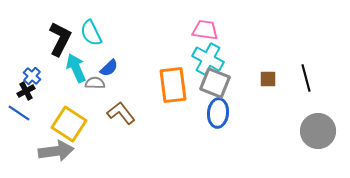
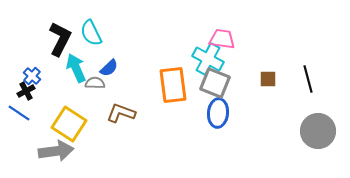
pink trapezoid: moved 17 px right, 9 px down
black line: moved 2 px right, 1 px down
brown L-shape: rotated 32 degrees counterclockwise
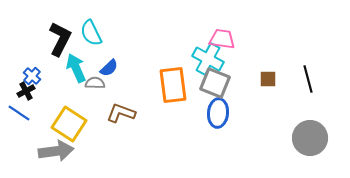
gray circle: moved 8 px left, 7 px down
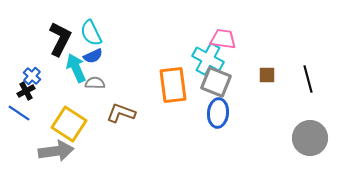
pink trapezoid: moved 1 px right
blue semicircle: moved 16 px left, 12 px up; rotated 18 degrees clockwise
brown square: moved 1 px left, 4 px up
gray square: moved 1 px right, 1 px up
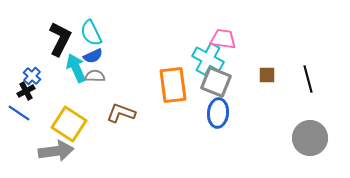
gray semicircle: moved 7 px up
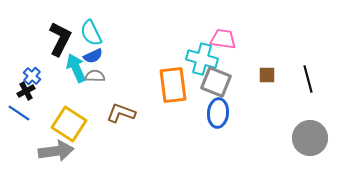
cyan cross: moved 6 px left; rotated 12 degrees counterclockwise
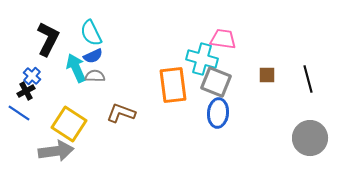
black L-shape: moved 12 px left
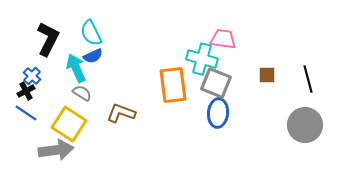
gray semicircle: moved 13 px left, 17 px down; rotated 30 degrees clockwise
gray square: moved 1 px down
blue line: moved 7 px right
gray circle: moved 5 px left, 13 px up
gray arrow: moved 1 px up
